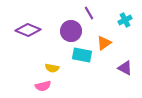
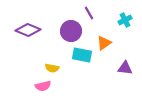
purple triangle: rotated 21 degrees counterclockwise
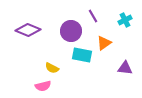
purple line: moved 4 px right, 3 px down
yellow semicircle: rotated 16 degrees clockwise
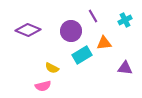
orange triangle: rotated 28 degrees clockwise
cyan rectangle: rotated 42 degrees counterclockwise
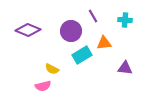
cyan cross: rotated 32 degrees clockwise
yellow semicircle: moved 1 px down
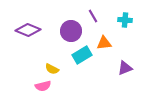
purple triangle: rotated 28 degrees counterclockwise
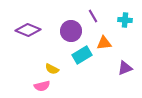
pink semicircle: moved 1 px left
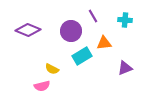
cyan rectangle: moved 1 px down
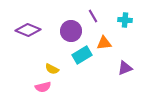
cyan rectangle: moved 1 px up
pink semicircle: moved 1 px right, 1 px down
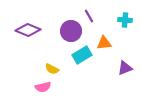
purple line: moved 4 px left
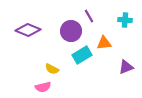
purple triangle: moved 1 px right, 1 px up
